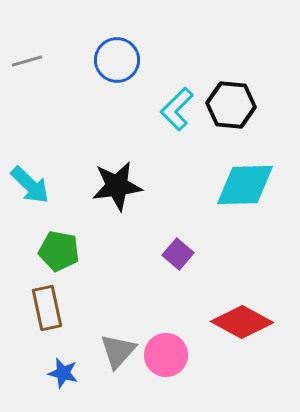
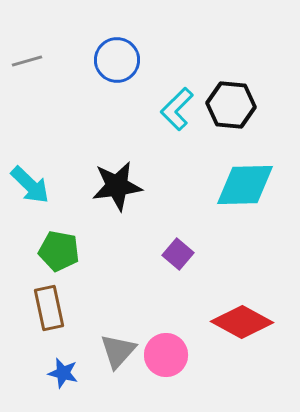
brown rectangle: moved 2 px right
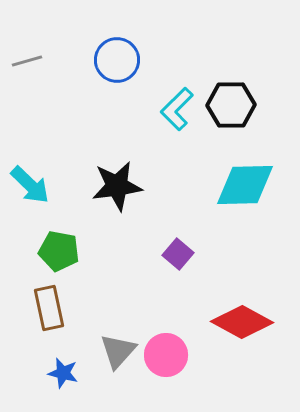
black hexagon: rotated 6 degrees counterclockwise
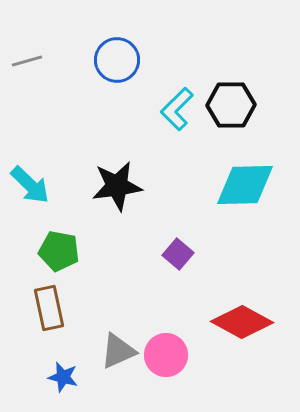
gray triangle: rotated 24 degrees clockwise
blue star: moved 4 px down
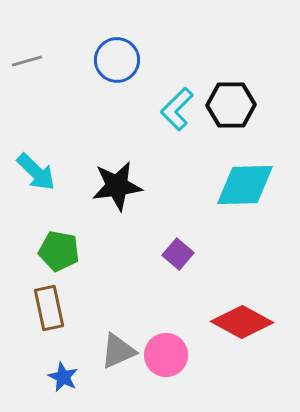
cyan arrow: moved 6 px right, 13 px up
blue star: rotated 12 degrees clockwise
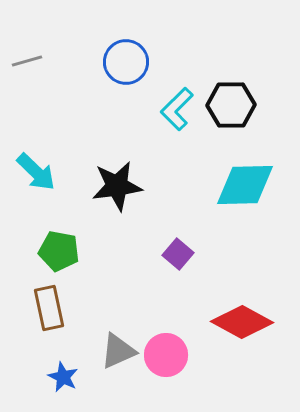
blue circle: moved 9 px right, 2 px down
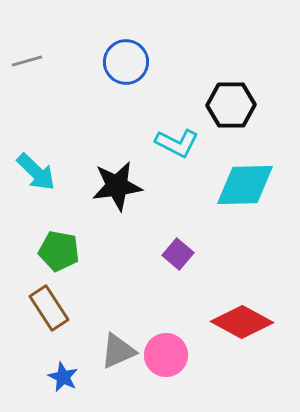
cyan L-shape: moved 34 px down; rotated 108 degrees counterclockwise
brown rectangle: rotated 21 degrees counterclockwise
